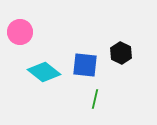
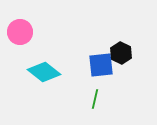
blue square: moved 16 px right; rotated 12 degrees counterclockwise
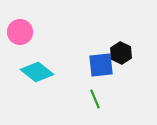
cyan diamond: moved 7 px left
green line: rotated 36 degrees counterclockwise
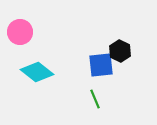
black hexagon: moved 1 px left, 2 px up
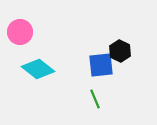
cyan diamond: moved 1 px right, 3 px up
